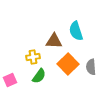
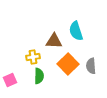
gray semicircle: moved 1 px up
green semicircle: rotated 35 degrees counterclockwise
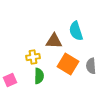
orange square: rotated 15 degrees counterclockwise
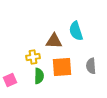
orange square: moved 6 px left, 3 px down; rotated 35 degrees counterclockwise
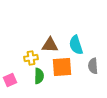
cyan semicircle: moved 14 px down
brown triangle: moved 4 px left, 4 px down
yellow cross: moved 2 px left, 1 px down
gray semicircle: moved 2 px right
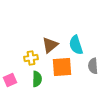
brown triangle: rotated 42 degrees counterclockwise
green semicircle: moved 2 px left, 3 px down
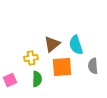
brown triangle: moved 2 px right, 1 px up
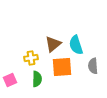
brown triangle: moved 1 px right
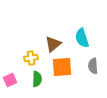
cyan semicircle: moved 6 px right, 7 px up
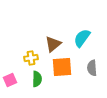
cyan semicircle: rotated 54 degrees clockwise
gray semicircle: moved 1 px left, 2 px down
